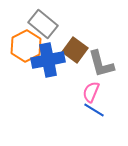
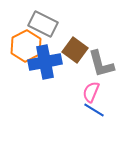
gray rectangle: rotated 12 degrees counterclockwise
blue cross: moved 3 px left, 2 px down
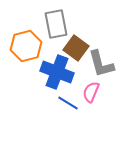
gray rectangle: moved 13 px right; rotated 52 degrees clockwise
orange hexagon: rotated 12 degrees clockwise
brown square: moved 1 px right, 2 px up
blue cross: moved 12 px right, 10 px down; rotated 32 degrees clockwise
blue line: moved 26 px left, 7 px up
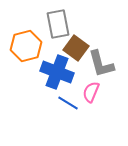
gray rectangle: moved 2 px right
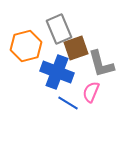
gray rectangle: moved 1 px right, 5 px down; rotated 12 degrees counterclockwise
brown square: rotated 35 degrees clockwise
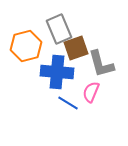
blue cross: rotated 16 degrees counterclockwise
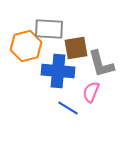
gray rectangle: moved 10 px left; rotated 64 degrees counterclockwise
brown square: rotated 10 degrees clockwise
blue cross: moved 1 px right, 1 px up
blue line: moved 5 px down
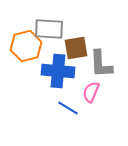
gray L-shape: rotated 12 degrees clockwise
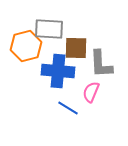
brown square: rotated 10 degrees clockwise
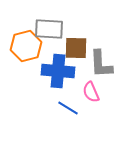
pink semicircle: rotated 45 degrees counterclockwise
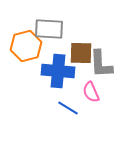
brown square: moved 5 px right, 5 px down
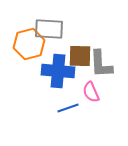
orange hexagon: moved 3 px right, 2 px up
brown square: moved 1 px left, 3 px down
blue line: rotated 50 degrees counterclockwise
